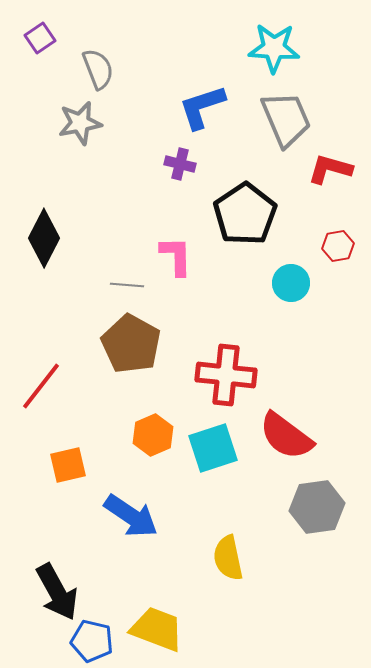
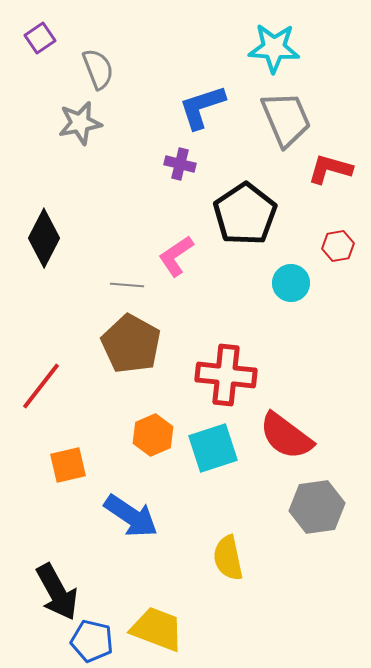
pink L-shape: rotated 123 degrees counterclockwise
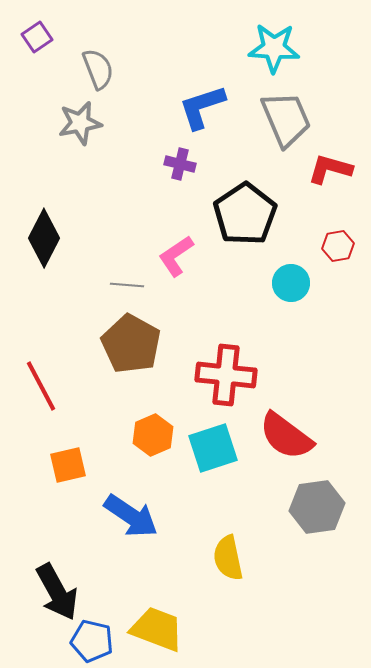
purple square: moved 3 px left, 1 px up
red line: rotated 66 degrees counterclockwise
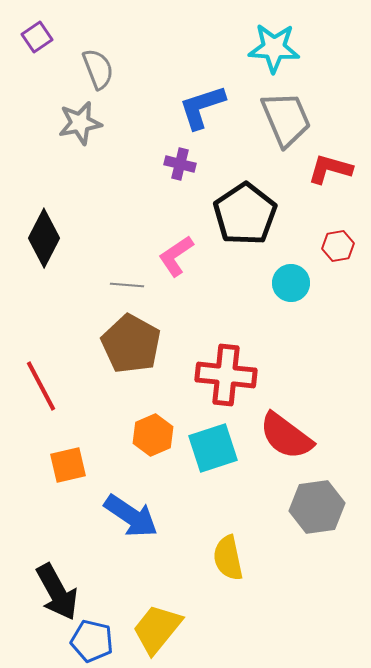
yellow trapezoid: rotated 72 degrees counterclockwise
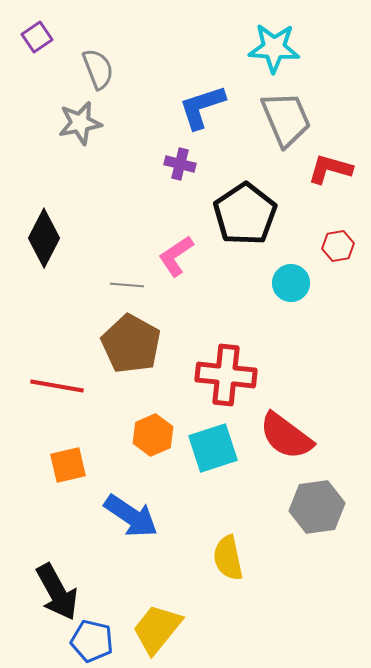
red line: moved 16 px right; rotated 52 degrees counterclockwise
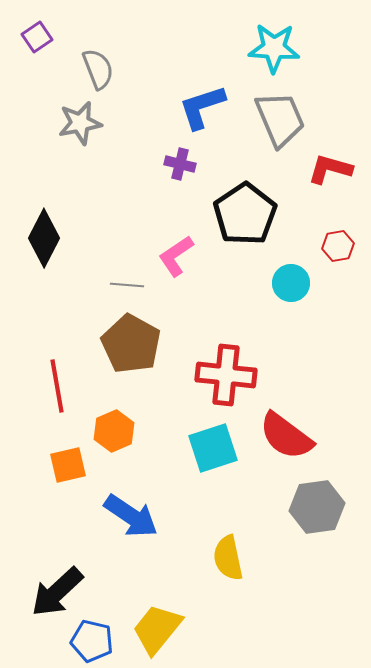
gray trapezoid: moved 6 px left
red line: rotated 70 degrees clockwise
orange hexagon: moved 39 px left, 4 px up
black arrow: rotated 76 degrees clockwise
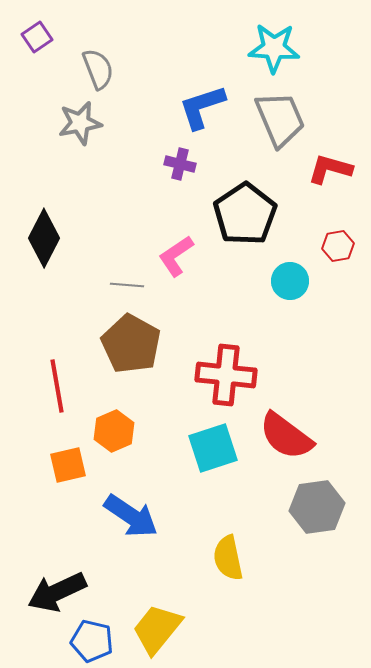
cyan circle: moved 1 px left, 2 px up
black arrow: rotated 18 degrees clockwise
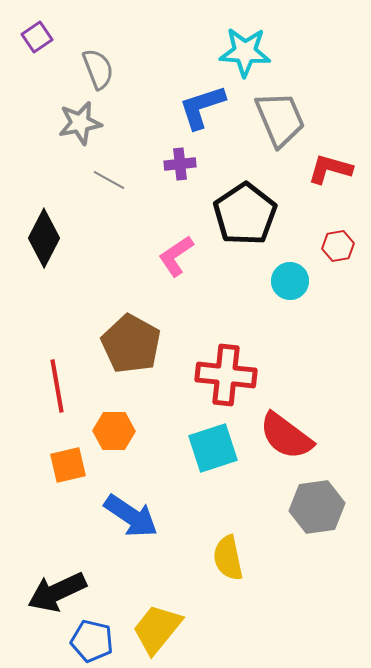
cyan star: moved 29 px left, 4 px down
purple cross: rotated 20 degrees counterclockwise
gray line: moved 18 px left, 105 px up; rotated 24 degrees clockwise
orange hexagon: rotated 24 degrees clockwise
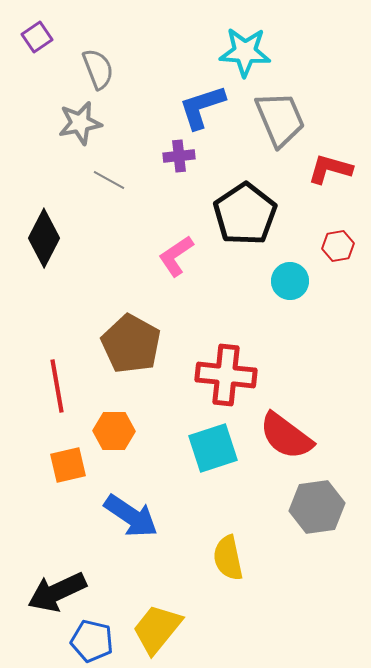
purple cross: moved 1 px left, 8 px up
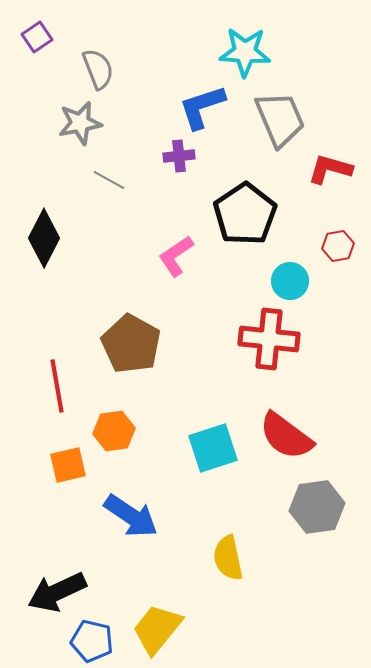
red cross: moved 43 px right, 36 px up
orange hexagon: rotated 9 degrees counterclockwise
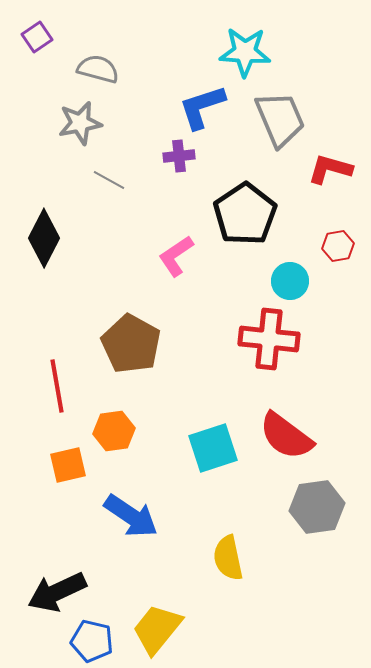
gray semicircle: rotated 54 degrees counterclockwise
